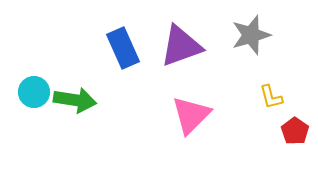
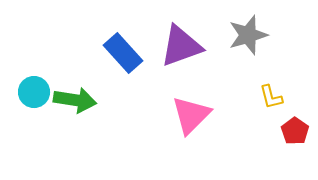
gray star: moved 3 px left
blue rectangle: moved 5 px down; rotated 18 degrees counterclockwise
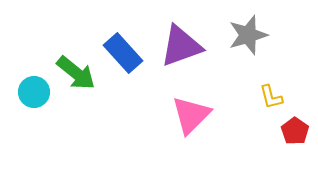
green arrow: moved 1 px right, 27 px up; rotated 30 degrees clockwise
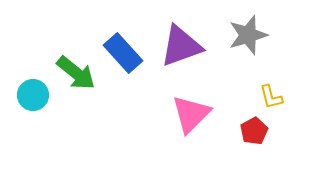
cyan circle: moved 1 px left, 3 px down
pink triangle: moved 1 px up
red pentagon: moved 41 px left; rotated 8 degrees clockwise
